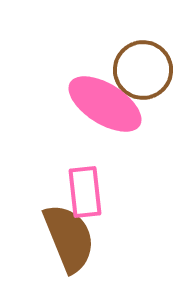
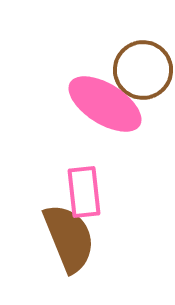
pink rectangle: moved 1 px left
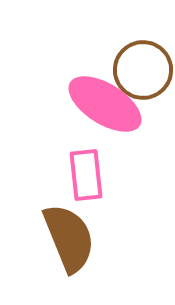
pink rectangle: moved 2 px right, 17 px up
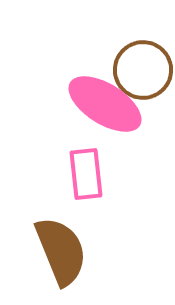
pink rectangle: moved 1 px up
brown semicircle: moved 8 px left, 13 px down
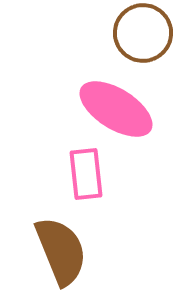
brown circle: moved 37 px up
pink ellipse: moved 11 px right, 5 px down
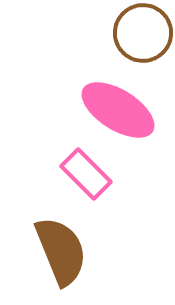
pink ellipse: moved 2 px right, 1 px down
pink rectangle: rotated 39 degrees counterclockwise
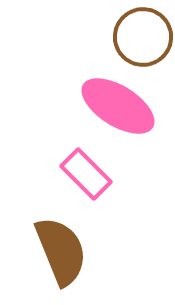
brown circle: moved 4 px down
pink ellipse: moved 4 px up
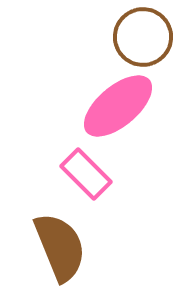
pink ellipse: rotated 72 degrees counterclockwise
brown semicircle: moved 1 px left, 4 px up
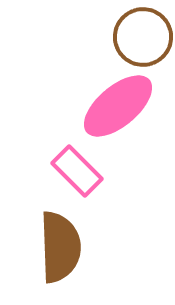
pink rectangle: moved 9 px left, 3 px up
brown semicircle: rotated 20 degrees clockwise
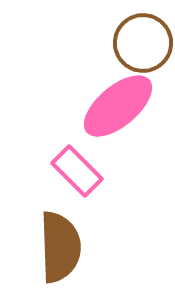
brown circle: moved 6 px down
